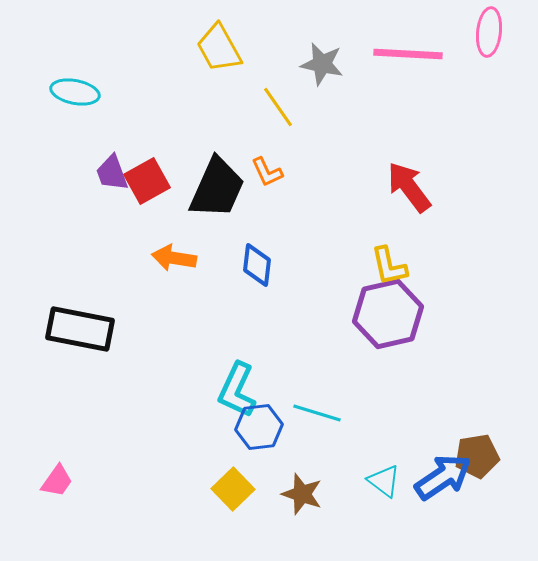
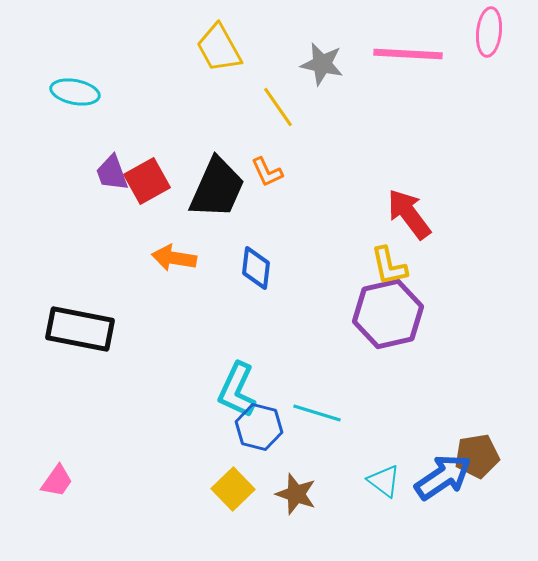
red arrow: moved 27 px down
blue diamond: moved 1 px left, 3 px down
blue hexagon: rotated 21 degrees clockwise
brown star: moved 6 px left
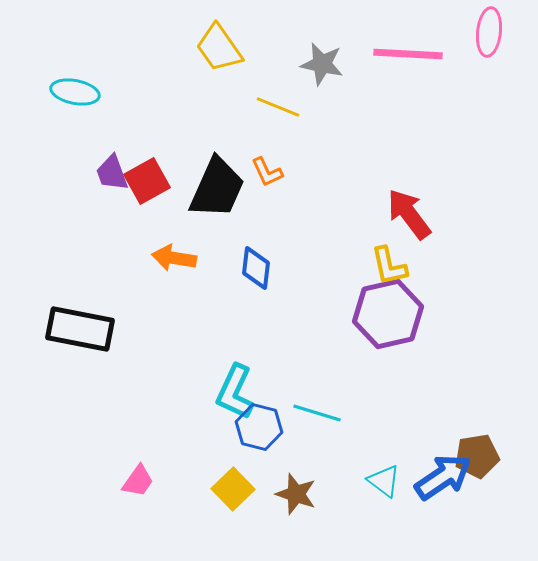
yellow trapezoid: rotated 6 degrees counterclockwise
yellow line: rotated 33 degrees counterclockwise
cyan L-shape: moved 2 px left, 2 px down
pink trapezoid: moved 81 px right
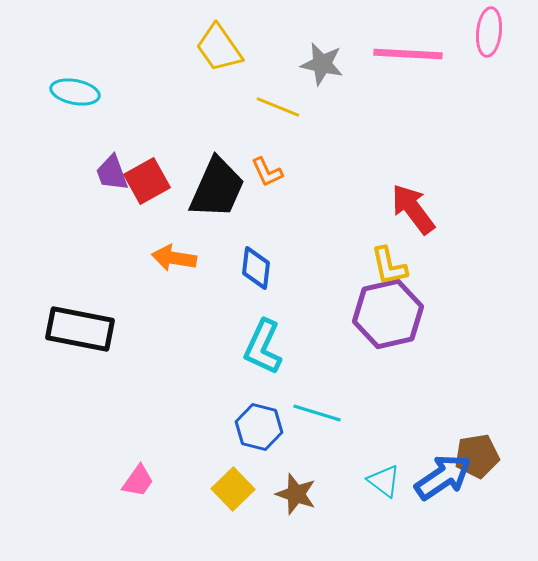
red arrow: moved 4 px right, 5 px up
cyan L-shape: moved 28 px right, 45 px up
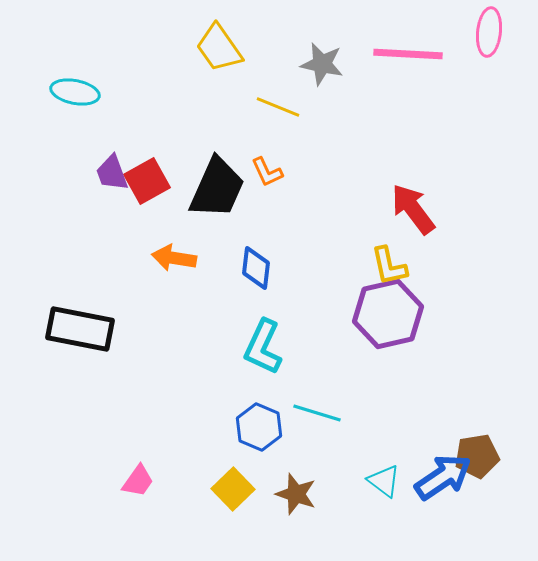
blue hexagon: rotated 9 degrees clockwise
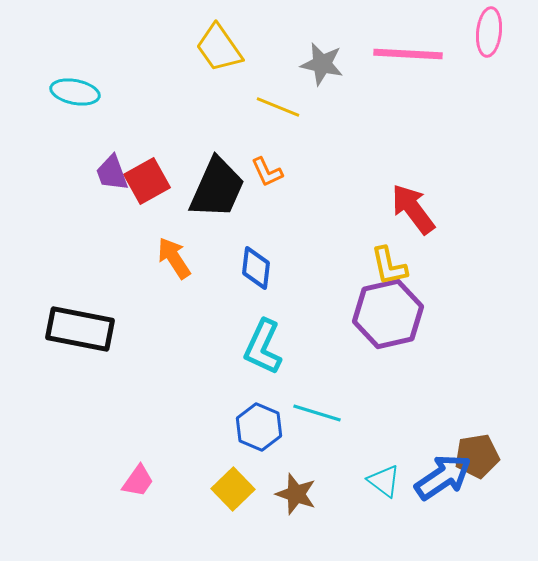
orange arrow: rotated 48 degrees clockwise
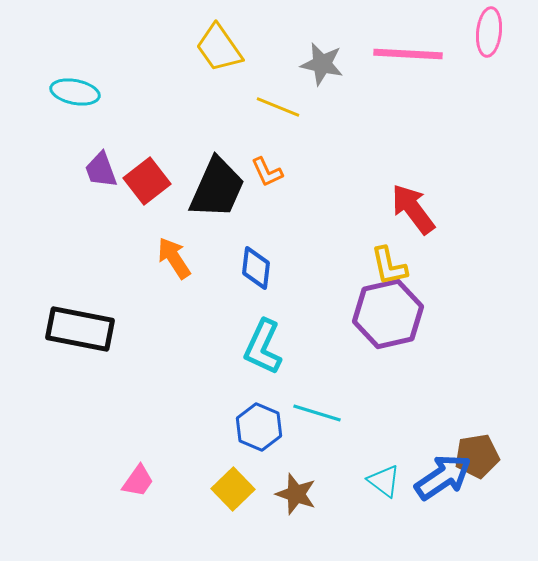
purple trapezoid: moved 11 px left, 3 px up
red square: rotated 9 degrees counterclockwise
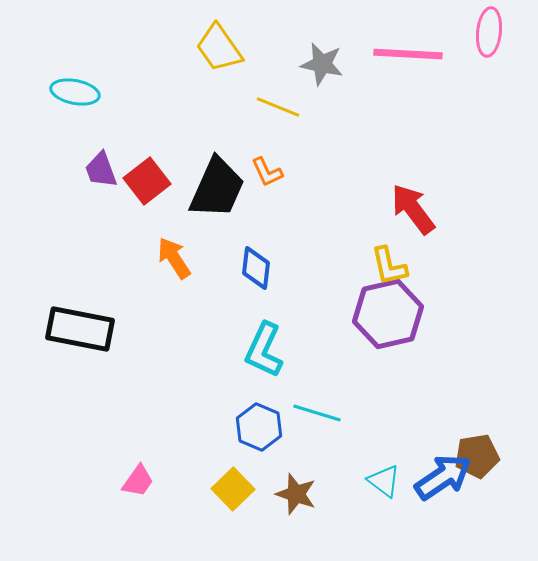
cyan L-shape: moved 1 px right, 3 px down
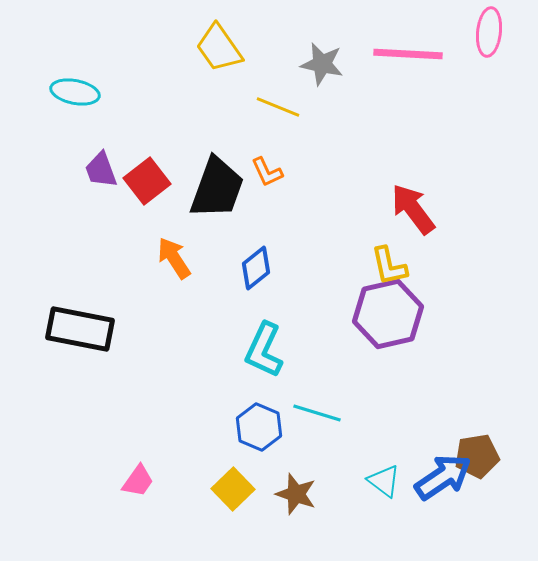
black trapezoid: rotated 4 degrees counterclockwise
blue diamond: rotated 45 degrees clockwise
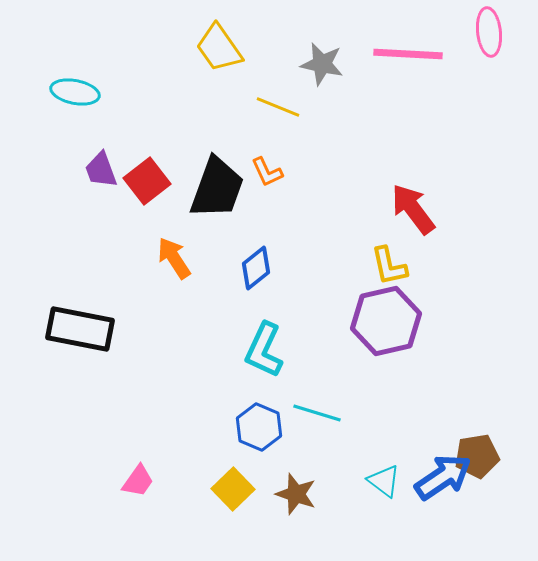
pink ellipse: rotated 12 degrees counterclockwise
purple hexagon: moved 2 px left, 7 px down
